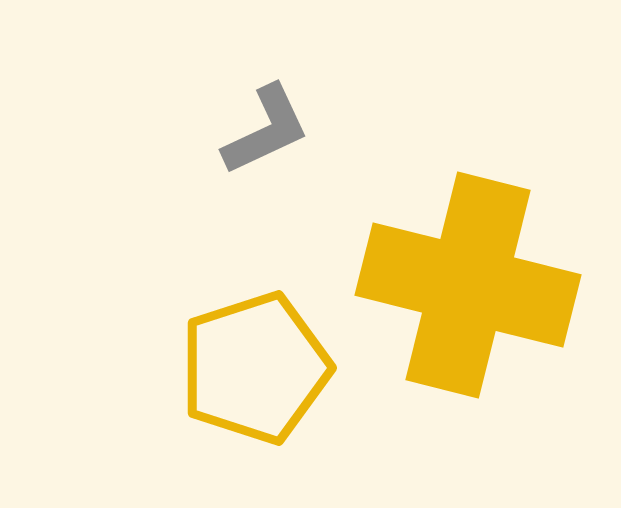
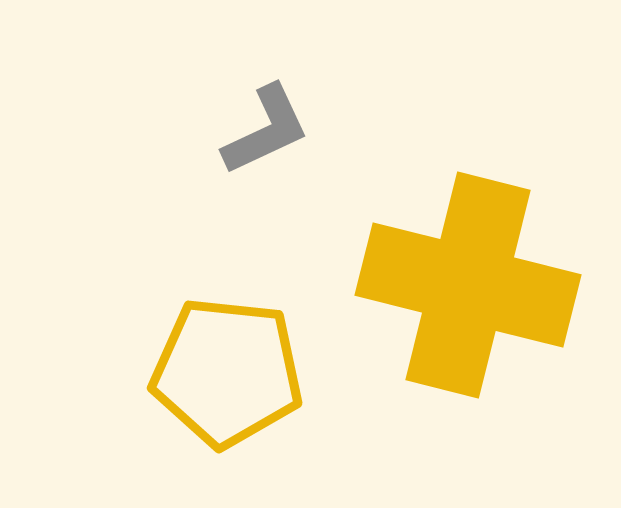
yellow pentagon: moved 28 px left, 4 px down; rotated 24 degrees clockwise
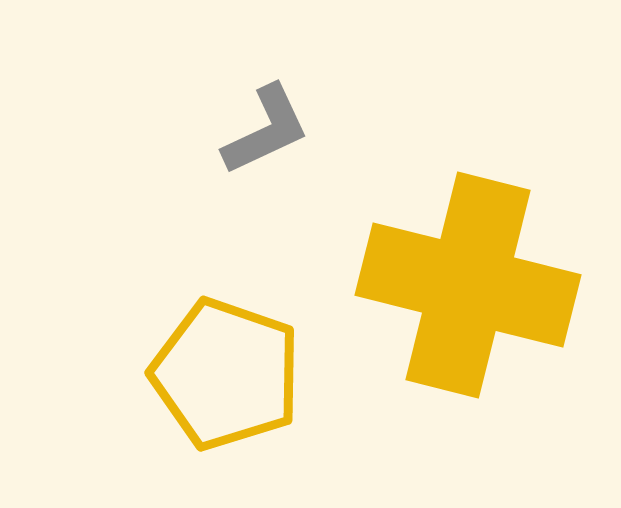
yellow pentagon: moved 1 px left, 2 px down; rotated 13 degrees clockwise
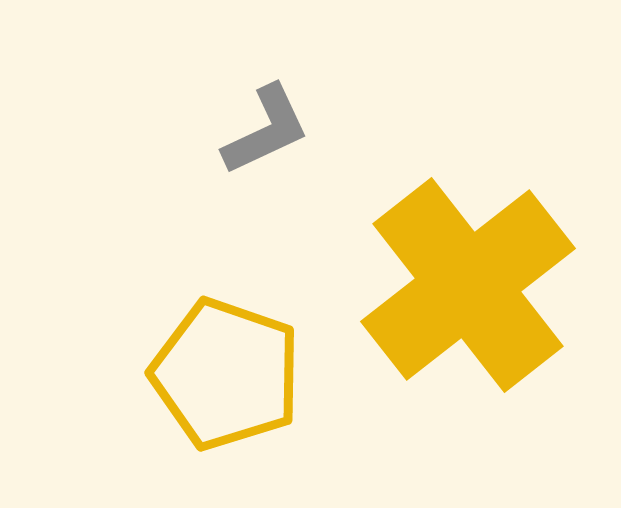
yellow cross: rotated 38 degrees clockwise
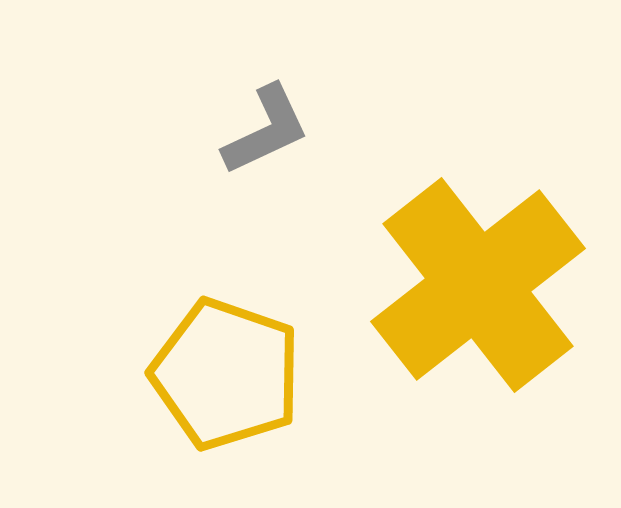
yellow cross: moved 10 px right
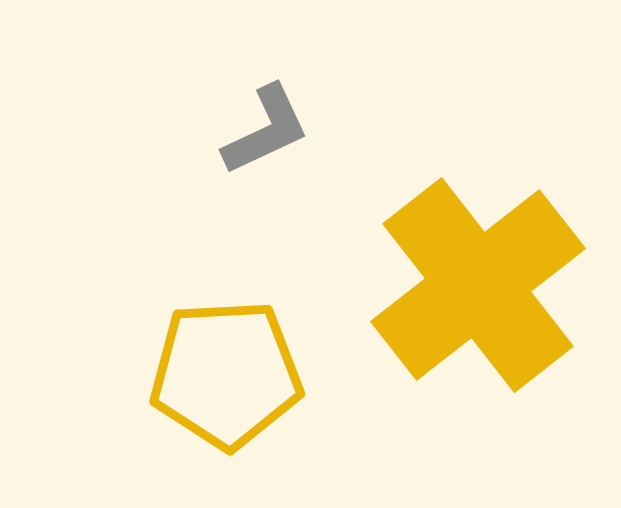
yellow pentagon: rotated 22 degrees counterclockwise
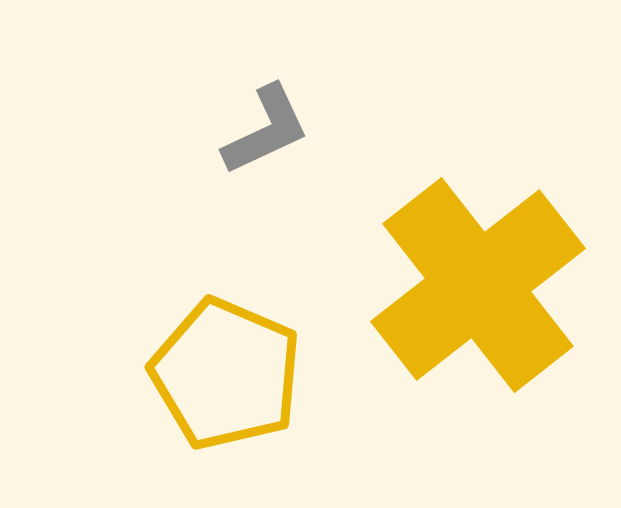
yellow pentagon: rotated 26 degrees clockwise
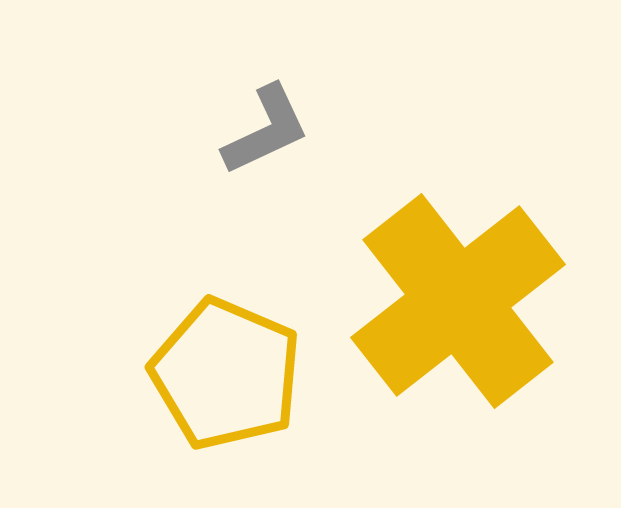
yellow cross: moved 20 px left, 16 px down
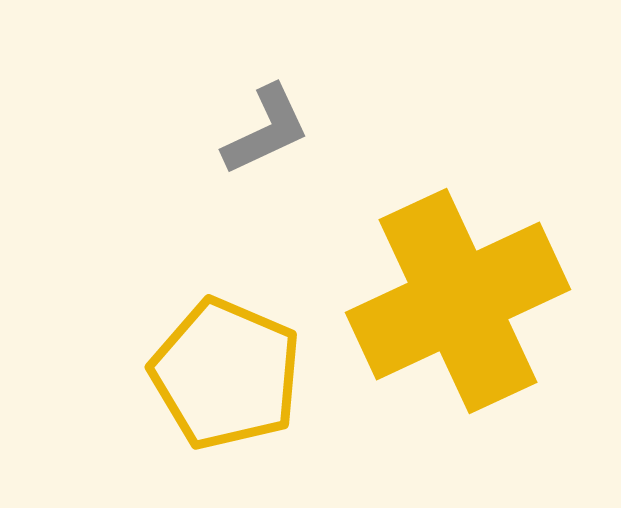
yellow cross: rotated 13 degrees clockwise
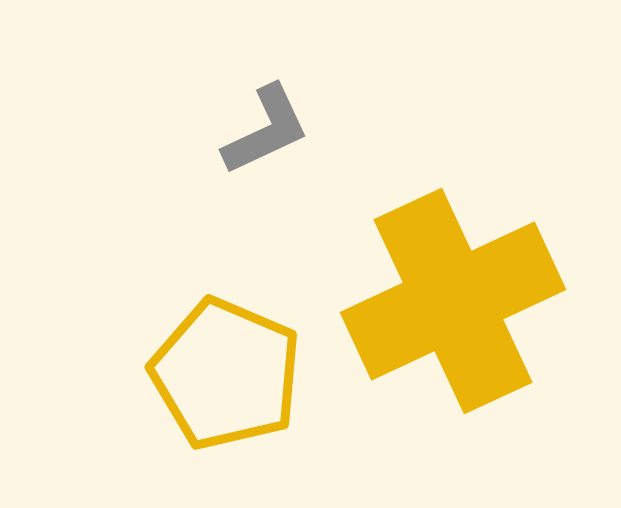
yellow cross: moved 5 px left
